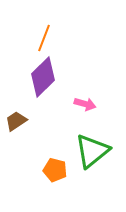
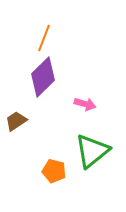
orange pentagon: moved 1 px left, 1 px down
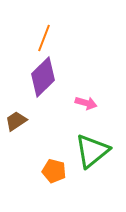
pink arrow: moved 1 px right, 1 px up
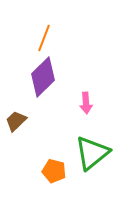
pink arrow: rotated 70 degrees clockwise
brown trapezoid: rotated 10 degrees counterclockwise
green triangle: moved 2 px down
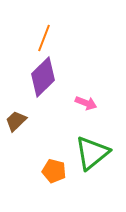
pink arrow: rotated 65 degrees counterclockwise
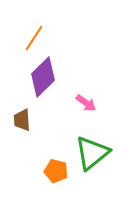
orange line: moved 10 px left; rotated 12 degrees clockwise
pink arrow: rotated 15 degrees clockwise
brown trapezoid: moved 6 px right, 1 px up; rotated 50 degrees counterclockwise
orange pentagon: moved 2 px right
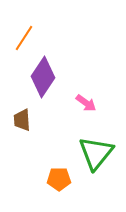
orange line: moved 10 px left
purple diamond: rotated 12 degrees counterclockwise
green triangle: moved 4 px right; rotated 12 degrees counterclockwise
orange pentagon: moved 3 px right, 8 px down; rotated 15 degrees counterclockwise
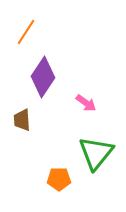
orange line: moved 2 px right, 6 px up
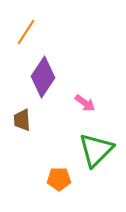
pink arrow: moved 1 px left
green triangle: moved 3 px up; rotated 6 degrees clockwise
